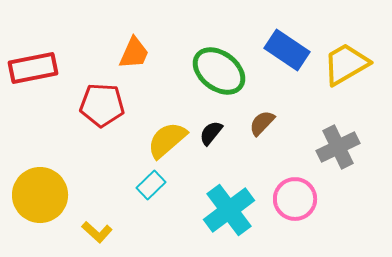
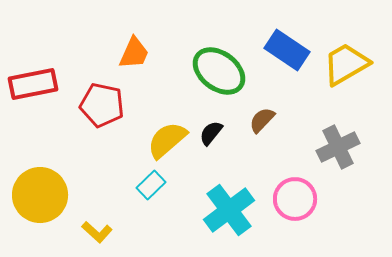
red rectangle: moved 16 px down
red pentagon: rotated 9 degrees clockwise
brown semicircle: moved 3 px up
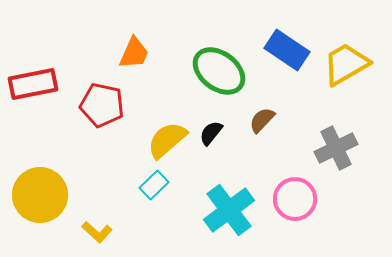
gray cross: moved 2 px left, 1 px down
cyan rectangle: moved 3 px right
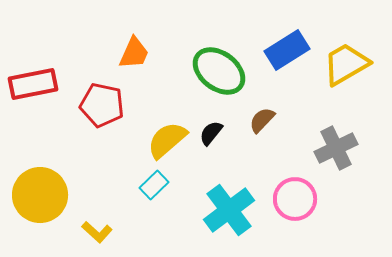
blue rectangle: rotated 66 degrees counterclockwise
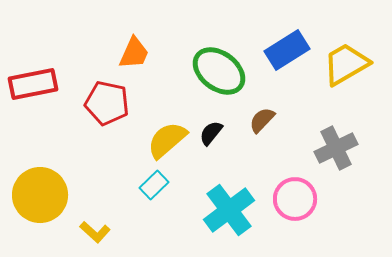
red pentagon: moved 5 px right, 2 px up
yellow L-shape: moved 2 px left
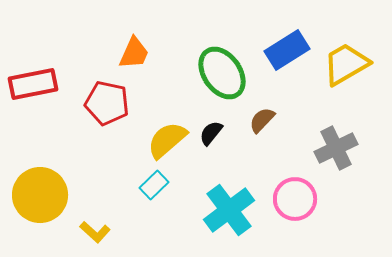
green ellipse: moved 3 px right, 2 px down; rotated 18 degrees clockwise
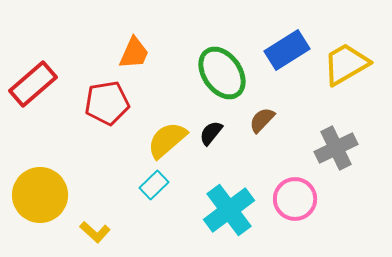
red rectangle: rotated 30 degrees counterclockwise
red pentagon: rotated 21 degrees counterclockwise
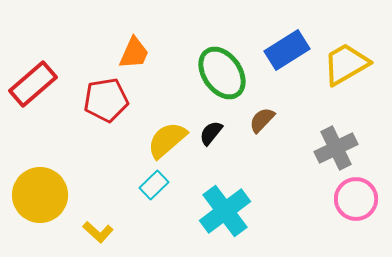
red pentagon: moved 1 px left, 3 px up
pink circle: moved 61 px right
cyan cross: moved 4 px left, 1 px down
yellow L-shape: moved 3 px right
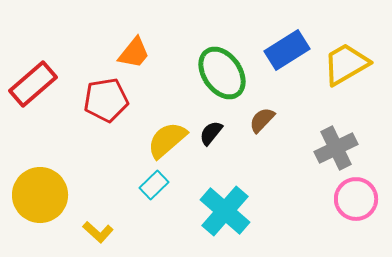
orange trapezoid: rotated 15 degrees clockwise
cyan cross: rotated 12 degrees counterclockwise
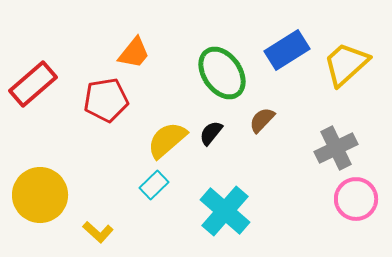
yellow trapezoid: rotated 12 degrees counterclockwise
